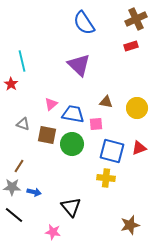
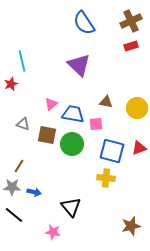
brown cross: moved 5 px left, 2 px down
red star: rotated 16 degrees clockwise
brown star: moved 1 px right, 1 px down
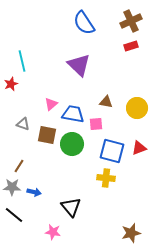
brown star: moved 7 px down
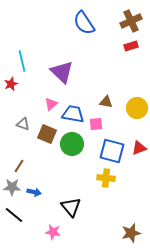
purple triangle: moved 17 px left, 7 px down
brown square: moved 1 px up; rotated 12 degrees clockwise
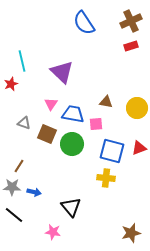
pink triangle: rotated 16 degrees counterclockwise
gray triangle: moved 1 px right, 1 px up
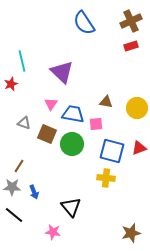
blue arrow: rotated 56 degrees clockwise
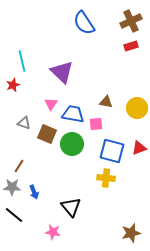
red star: moved 2 px right, 1 px down
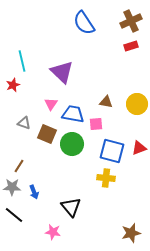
yellow circle: moved 4 px up
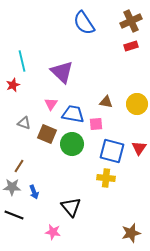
red triangle: rotated 35 degrees counterclockwise
black line: rotated 18 degrees counterclockwise
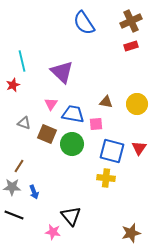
black triangle: moved 9 px down
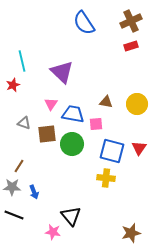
brown square: rotated 30 degrees counterclockwise
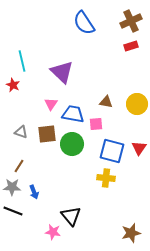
red star: rotated 24 degrees counterclockwise
gray triangle: moved 3 px left, 9 px down
black line: moved 1 px left, 4 px up
